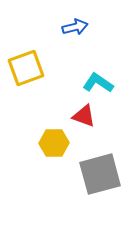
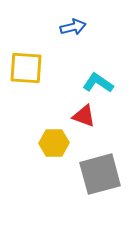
blue arrow: moved 2 px left
yellow square: rotated 24 degrees clockwise
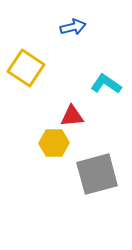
yellow square: rotated 30 degrees clockwise
cyan L-shape: moved 8 px right, 1 px down
red triangle: moved 12 px left; rotated 25 degrees counterclockwise
gray square: moved 3 px left
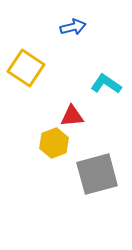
yellow hexagon: rotated 20 degrees counterclockwise
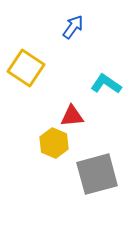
blue arrow: rotated 40 degrees counterclockwise
yellow hexagon: rotated 16 degrees counterclockwise
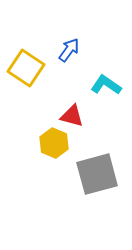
blue arrow: moved 4 px left, 23 px down
cyan L-shape: moved 1 px down
red triangle: rotated 20 degrees clockwise
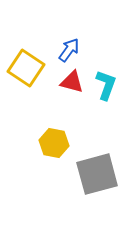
cyan L-shape: rotated 76 degrees clockwise
red triangle: moved 34 px up
yellow hexagon: rotated 12 degrees counterclockwise
